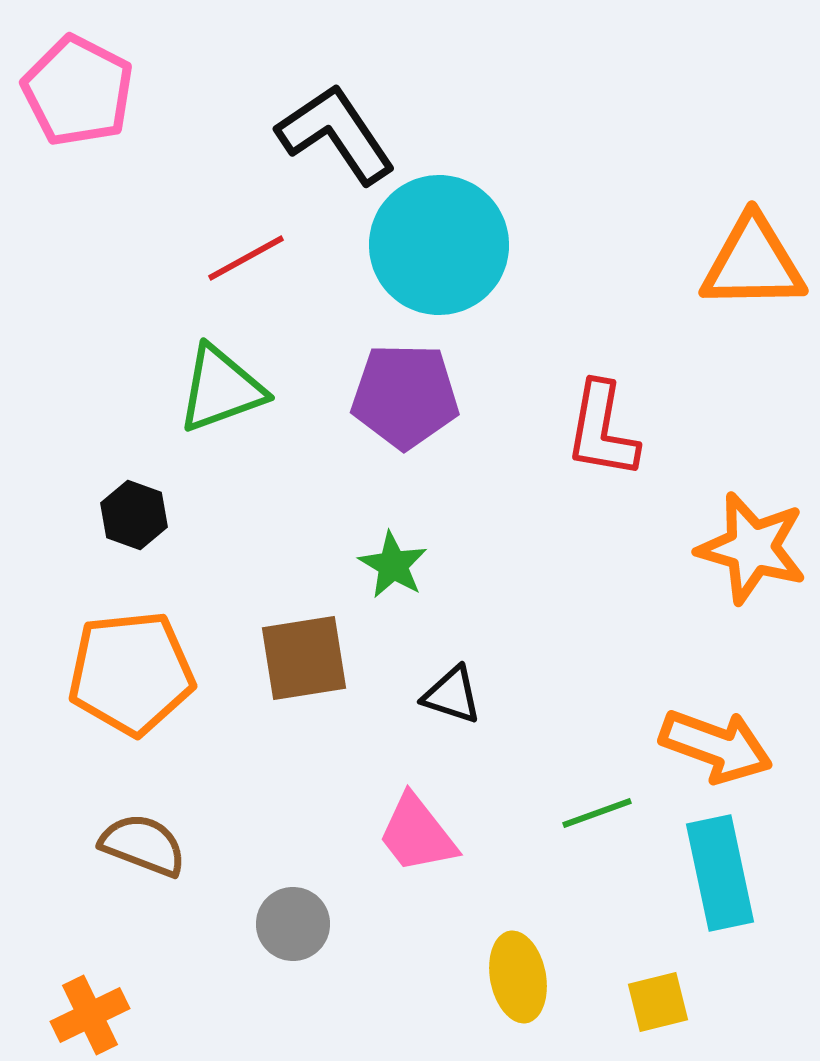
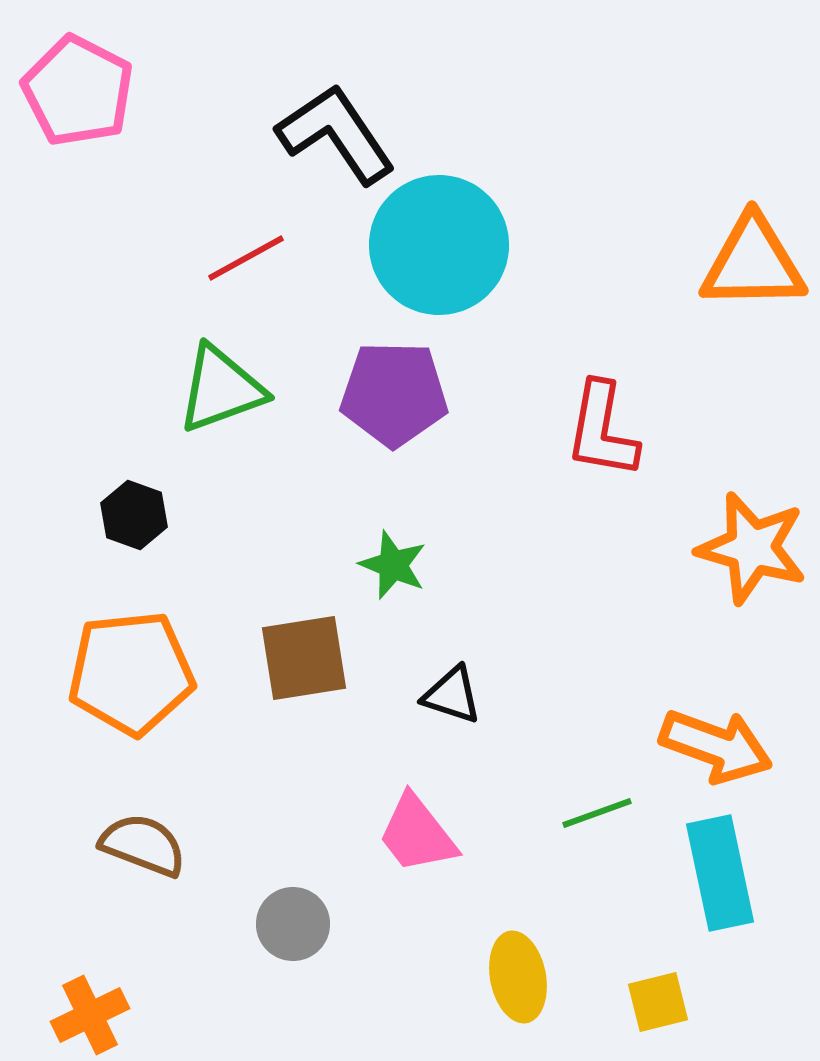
purple pentagon: moved 11 px left, 2 px up
green star: rotated 8 degrees counterclockwise
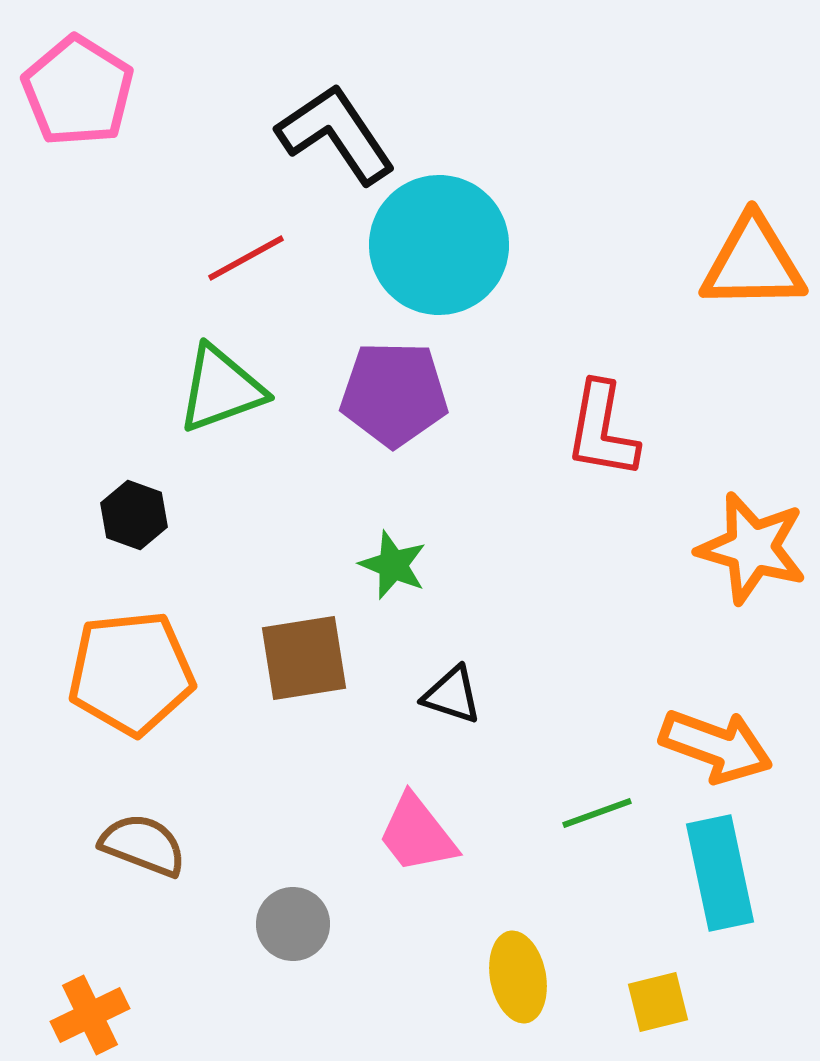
pink pentagon: rotated 5 degrees clockwise
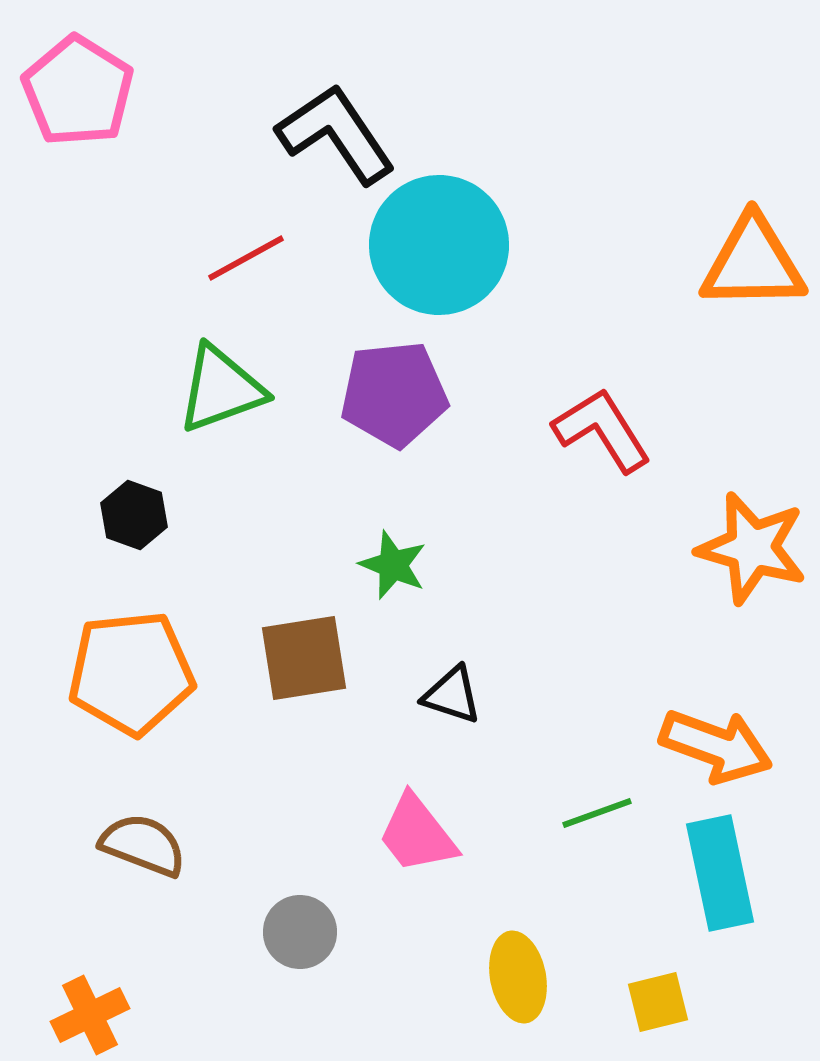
purple pentagon: rotated 7 degrees counterclockwise
red L-shape: rotated 138 degrees clockwise
gray circle: moved 7 px right, 8 px down
